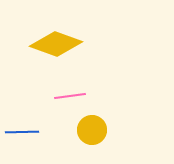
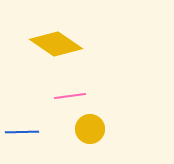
yellow diamond: rotated 15 degrees clockwise
yellow circle: moved 2 px left, 1 px up
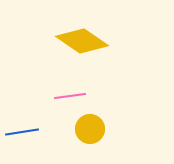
yellow diamond: moved 26 px right, 3 px up
blue line: rotated 8 degrees counterclockwise
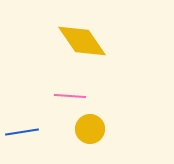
yellow diamond: rotated 21 degrees clockwise
pink line: rotated 12 degrees clockwise
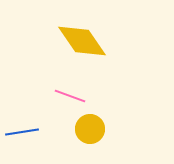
pink line: rotated 16 degrees clockwise
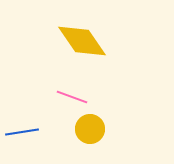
pink line: moved 2 px right, 1 px down
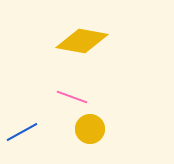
yellow diamond: rotated 45 degrees counterclockwise
blue line: rotated 20 degrees counterclockwise
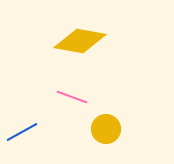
yellow diamond: moved 2 px left
yellow circle: moved 16 px right
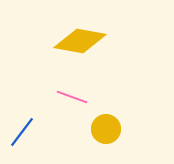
blue line: rotated 24 degrees counterclockwise
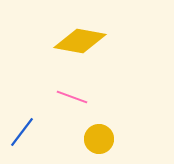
yellow circle: moved 7 px left, 10 px down
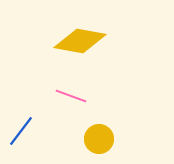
pink line: moved 1 px left, 1 px up
blue line: moved 1 px left, 1 px up
